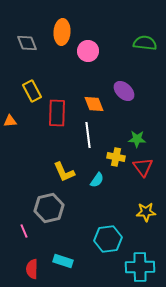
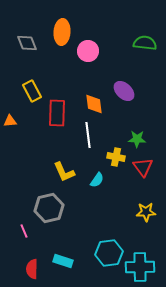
orange diamond: rotated 15 degrees clockwise
cyan hexagon: moved 1 px right, 14 px down
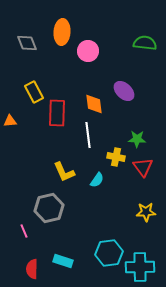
yellow rectangle: moved 2 px right, 1 px down
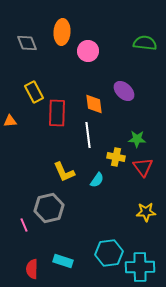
pink line: moved 6 px up
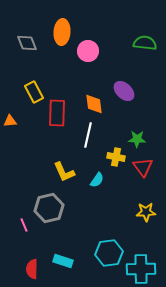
white line: rotated 20 degrees clockwise
cyan cross: moved 1 px right, 2 px down
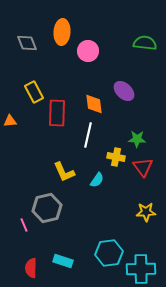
gray hexagon: moved 2 px left
red semicircle: moved 1 px left, 1 px up
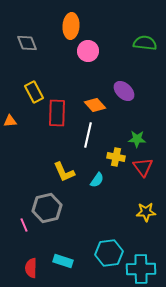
orange ellipse: moved 9 px right, 6 px up
orange diamond: moved 1 px right, 1 px down; rotated 35 degrees counterclockwise
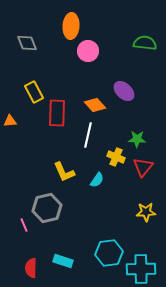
yellow cross: rotated 12 degrees clockwise
red triangle: rotated 15 degrees clockwise
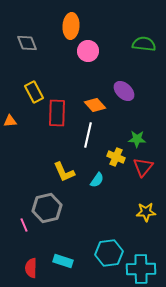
green semicircle: moved 1 px left, 1 px down
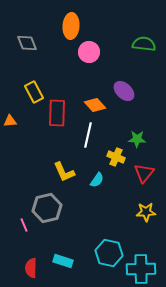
pink circle: moved 1 px right, 1 px down
red triangle: moved 1 px right, 6 px down
cyan hexagon: rotated 20 degrees clockwise
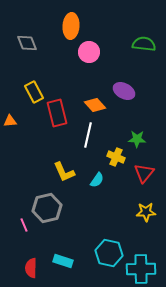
purple ellipse: rotated 15 degrees counterclockwise
red rectangle: rotated 16 degrees counterclockwise
